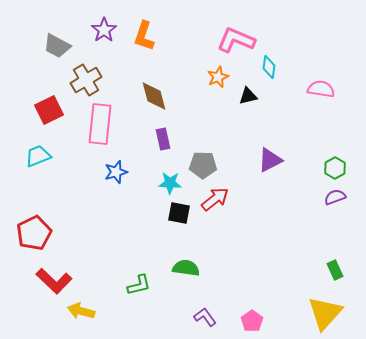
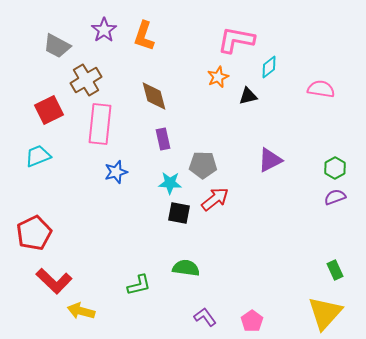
pink L-shape: rotated 12 degrees counterclockwise
cyan diamond: rotated 45 degrees clockwise
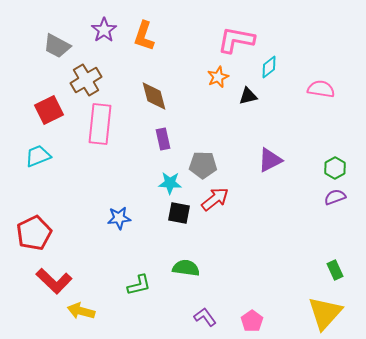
blue star: moved 3 px right, 46 px down; rotated 10 degrees clockwise
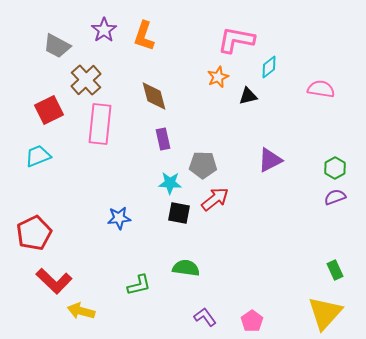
brown cross: rotated 12 degrees counterclockwise
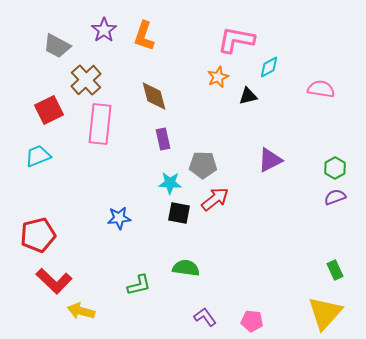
cyan diamond: rotated 10 degrees clockwise
red pentagon: moved 4 px right, 2 px down; rotated 12 degrees clockwise
pink pentagon: rotated 30 degrees counterclockwise
